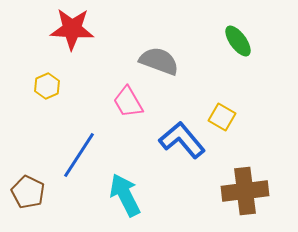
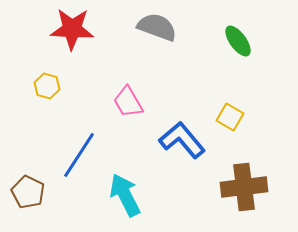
gray semicircle: moved 2 px left, 34 px up
yellow hexagon: rotated 20 degrees counterclockwise
yellow square: moved 8 px right
brown cross: moved 1 px left, 4 px up
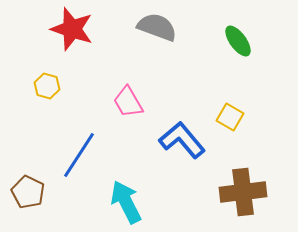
red star: rotated 15 degrees clockwise
brown cross: moved 1 px left, 5 px down
cyan arrow: moved 1 px right, 7 px down
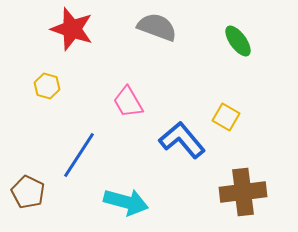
yellow square: moved 4 px left
cyan arrow: rotated 132 degrees clockwise
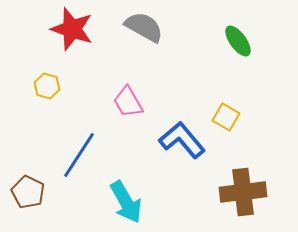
gray semicircle: moved 13 px left; rotated 9 degrees clockwise
cyan arrow: rotated 45 degrees clockwise
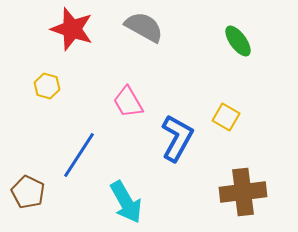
blue L-shape: moved 5 px left, 2 px up; rotated 69 degrees clockwise
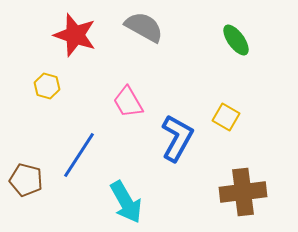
red star: moved 3 px right, 6 px down
green ellipse: moved 2 px left, 1 px up
brown pentagon: moved 2 px left, 12 px up; rotated 12 degrees counterclockwise
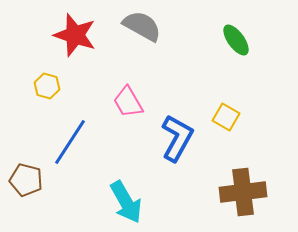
gray semicircle: moved 2 px left, 1 px up
blue line: moved 9 px left, 13 px up
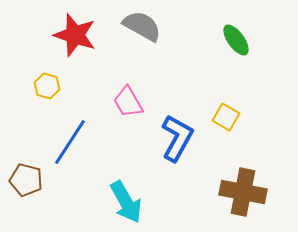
brown cross: rotated 18 degrees clockwise
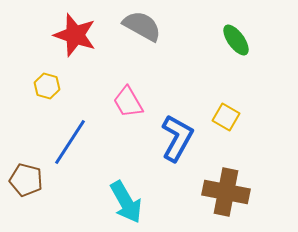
brown cross: moved 17 px left
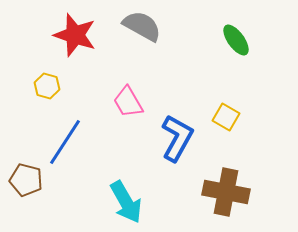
blue line: moved 5 px left
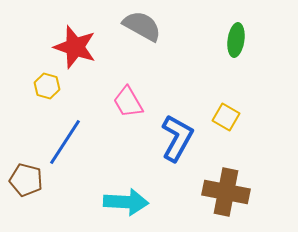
red star: moved 12 px down
green ellipse: rotated 44 degrees clockwise
cyan arrow: rotated 57 degrees counterclockwise
